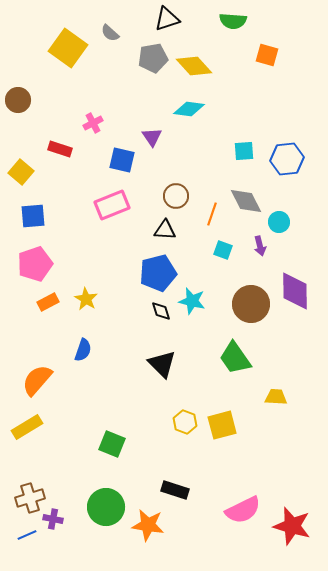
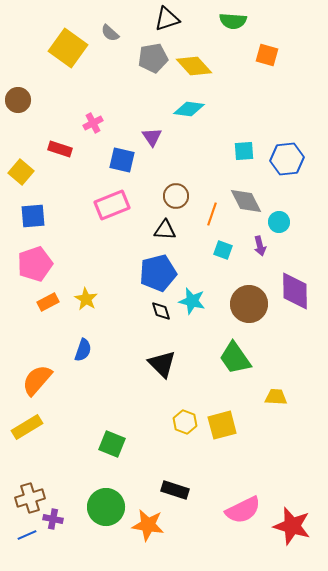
brown circle at (251, 304): moved 2 px left
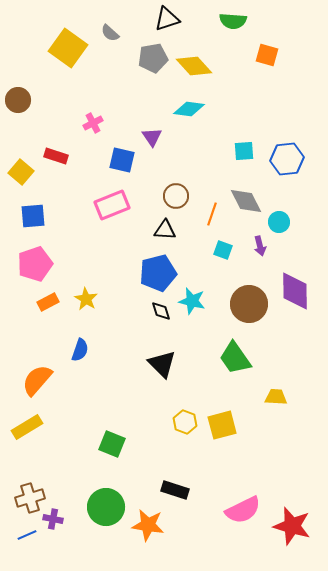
red rectangle at (60, 149): moved 4 px left, 7 px down
blue semicircle at (83, 350): moved 3 px left
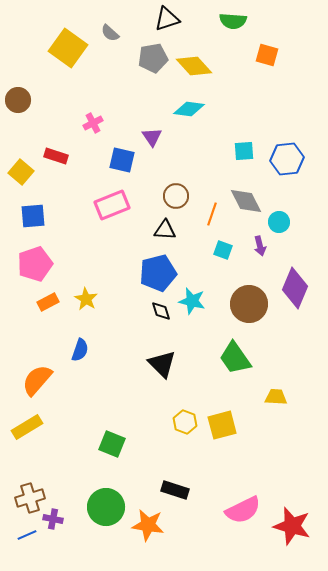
purple diamond at (295, 291): moved 3 px up; rotated 24 degrees clockwise
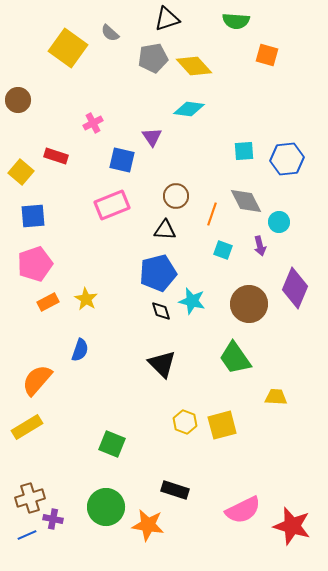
green semicircle at (233, 21): moved 3 px right
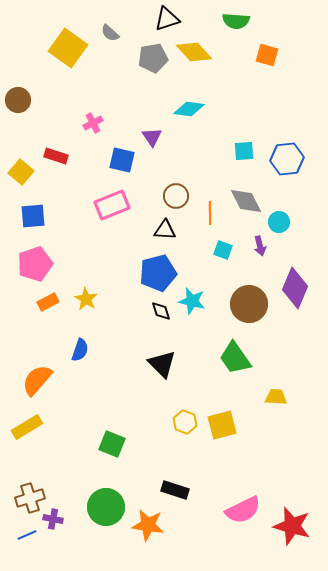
yellow diamond at (194, 66): moved 14 px up
orange line at (212, 214): moved 2 px left, 1 px up; rotated 20 degrees counterclockwise
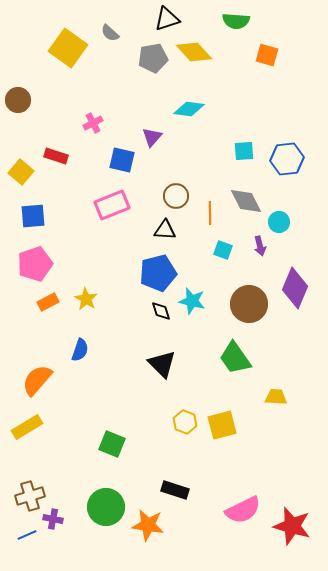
purple triangle at (152, 137): rotated 15 degrees clockwise
brown cross at (30, 498): moved 2 px up
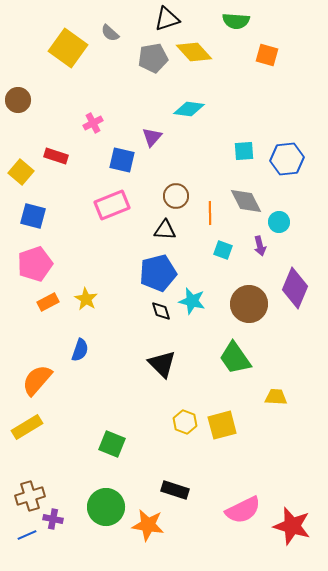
blue square at (33, 216): rotated 20 degrees clockwise
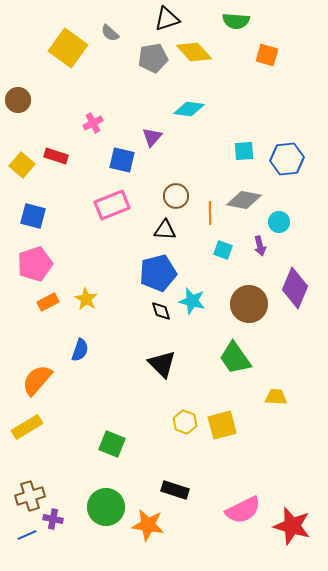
yellow square at (21, 172): moved 1 px right, 7 px up
gray diamond at (246, 201): moved 2 px left, 1 px up; rotated 52 degrees counterclockwise
